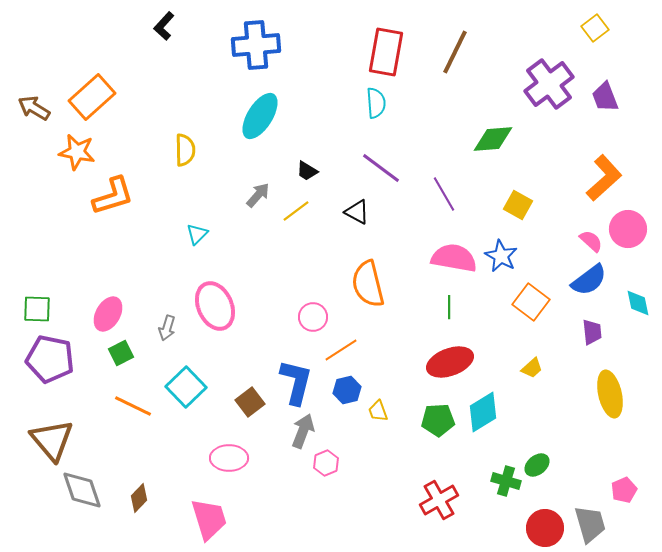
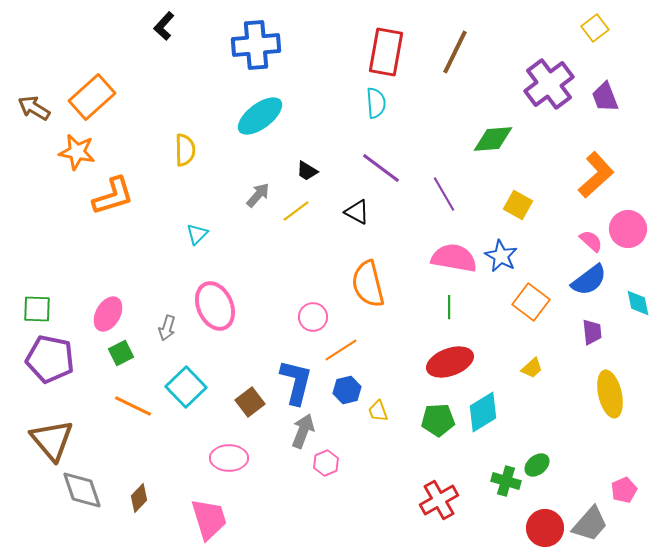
cyan ellipse at (260, 116): rotated 21 degrees clockwise
orange L-shape at (604, 178): moved 8 px left, 3 px up
gray trapezoid at (590, 524): rotated 57 degrees clockwise
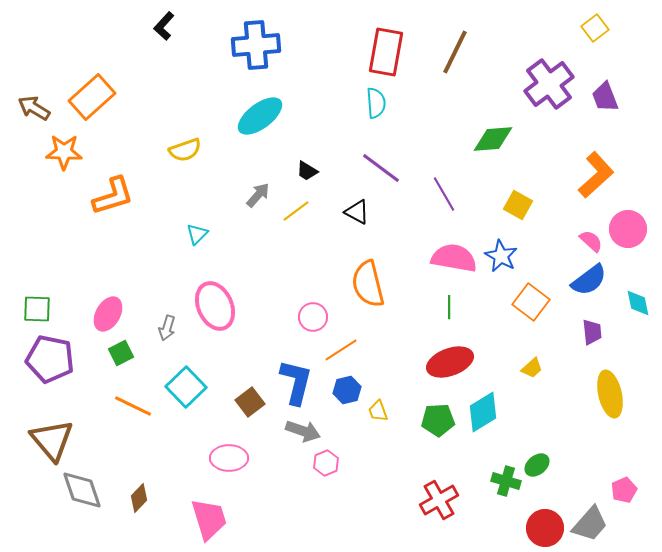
yellow semicircle at (185, 150): rotated 72 degrees clockwise
orange star at (77, 152): moved 13 px left; rotated 9 degrees counterclockwise
gray arrow at (303, 431): rotated 88 degrees clockwise
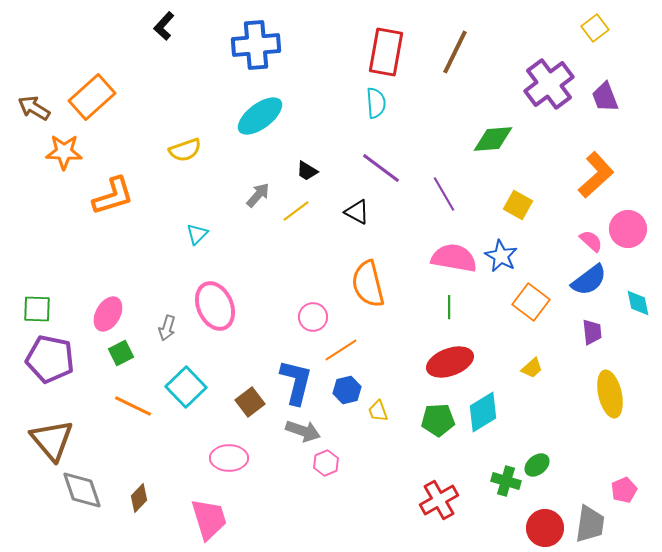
gray trapezoid at (590, 524): rotated 33 degrees counterclockwise
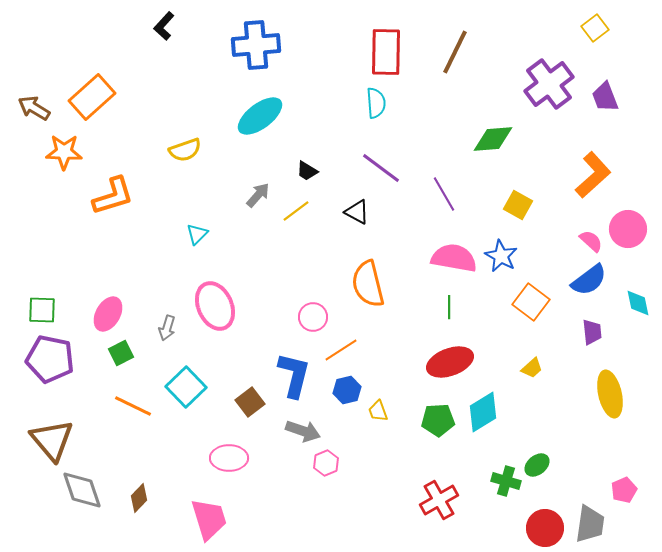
red rectangle at (386, 52): rotated 9 degrees counterclockwise
orange L-shape at (596, 175): moved 3 px left
green square at (37, 309): moved 5 px right, 1 px down
blue L-shape at (296, 382): moved 2 px left, 7 px up
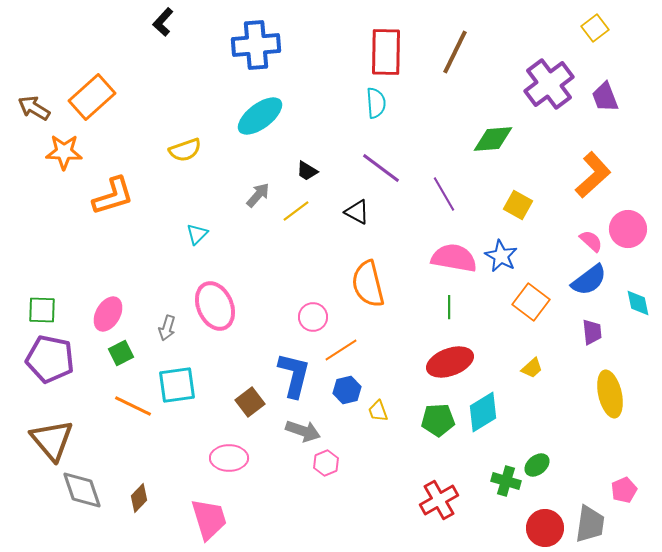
black L-shape at (164, 26): moved 1 px left, 4 px up
cyan square at (186, 387): moved 9 px left, 2 px up; rotated 36 degrees clockwise
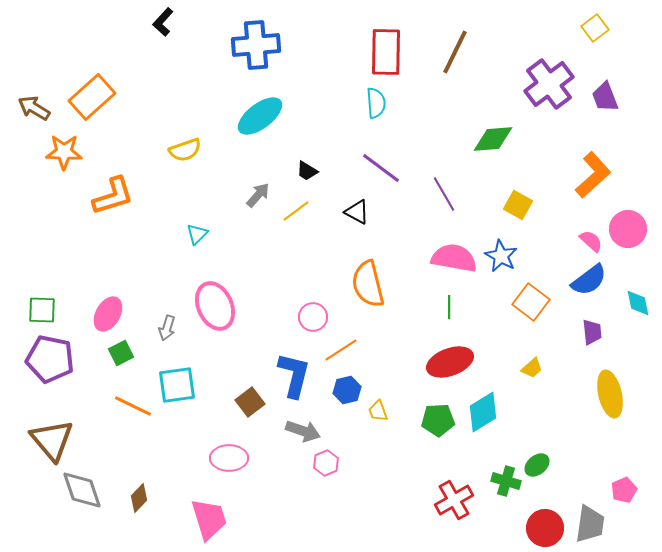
red cross at (439, 500): moved 15 px right
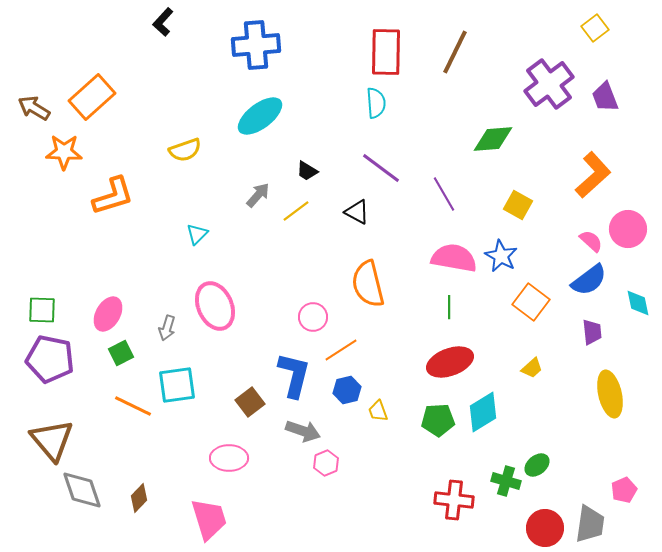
red cross at (454, 500): rotated 36 degrees clockwise
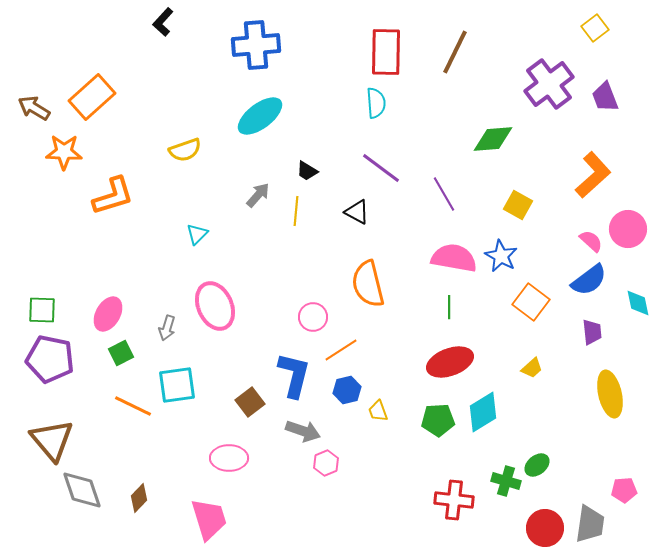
yellow line at (296, 211): rotated 48 degrees counterclockwise
pink pentagon at (624, 490): rotated 20 degrees clockwise
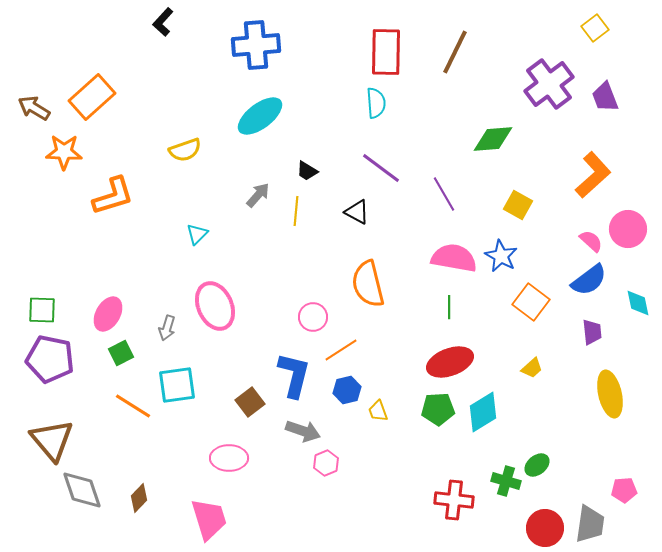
orange line at (133, 406): rotated 6 degrees clockwise
green pentagon at (438, 420): moved 11 px up
